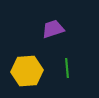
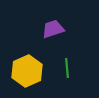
yellow hexagon: rotated 20 degrees counterclockwise
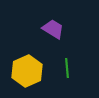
purple trapezoid: rotated 50 degrees clockwise
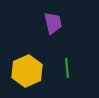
purple trapezoid: moved 6 px up; rotated 45 degrees clockwise
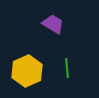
purple trapezoid: moved 1 px down; rotated 45 degrees counterclockwise
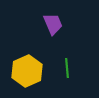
purple trapezoid: rotated 35 degrees clockwise
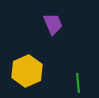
green line: moved 11 px right, 15 px down
